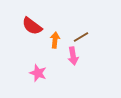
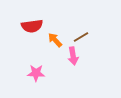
red semicircle: rotated 45 degrees counterclockwise
orange arrow: rotated 49 degrees counterclockwise
pink star: moved 2 px left; rotated 18 degrees counterclockwise
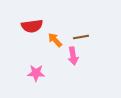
brown line: rotated 21 degrees clockwise
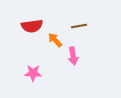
brown line: moved 2 px left, 11 px up
pink star: moved 3 px left
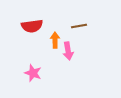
orange arrow: rotated 42 degrees clockwise
pink arrow: moved 5 px left, 5 px up
pink star: rotated 18 degrees clockwise
